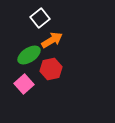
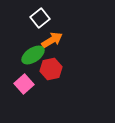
green ellipse: moved 4 px right
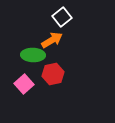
white square: moved 22 px right, 1 px up
green ellipse: rotated 35 degrees clockwise
red hexagon: moved 2 px right, 5 px down
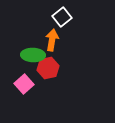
orange arrow: rotated 50 degrees counterclockwise
red hexagon: moved 5 px left, 6 px up
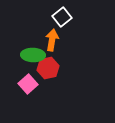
pink square: moved 4 px right
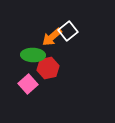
white square: moved 6 px right, 14 px down
orange arrow: moved 3 px up; rotated 140 degrees counterclockwise
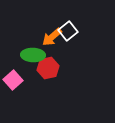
pink square: moved 15 px left, 4 px up
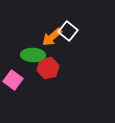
white square: rotated 12 degrees counterclockwise
pink square: rotated 12 degrees counterclockwise
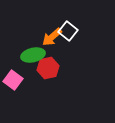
green ellipse: rotated 15 degrees counterclockwise
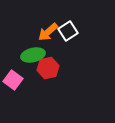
white square: rotated 18 degrees clockwise
orange arrow: moved 4 px left, 5 px up
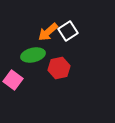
red hexagon: moved 11 px right
